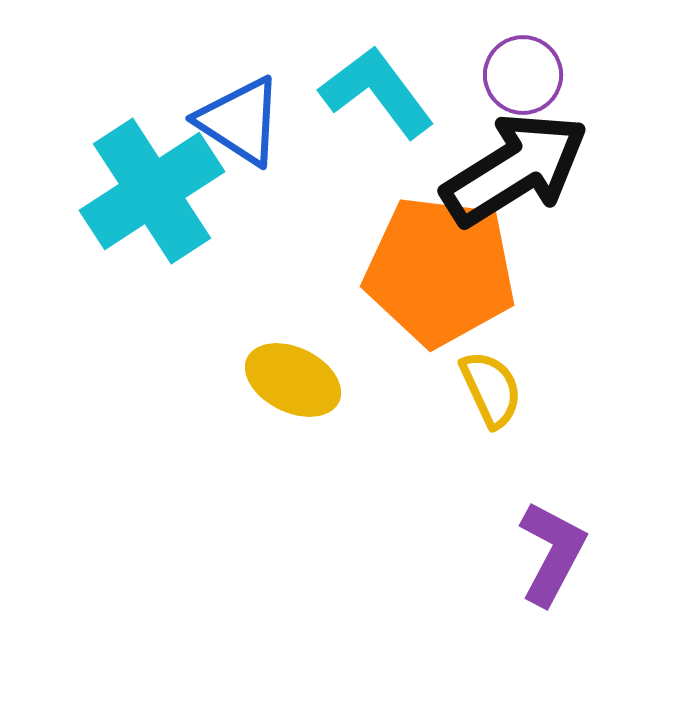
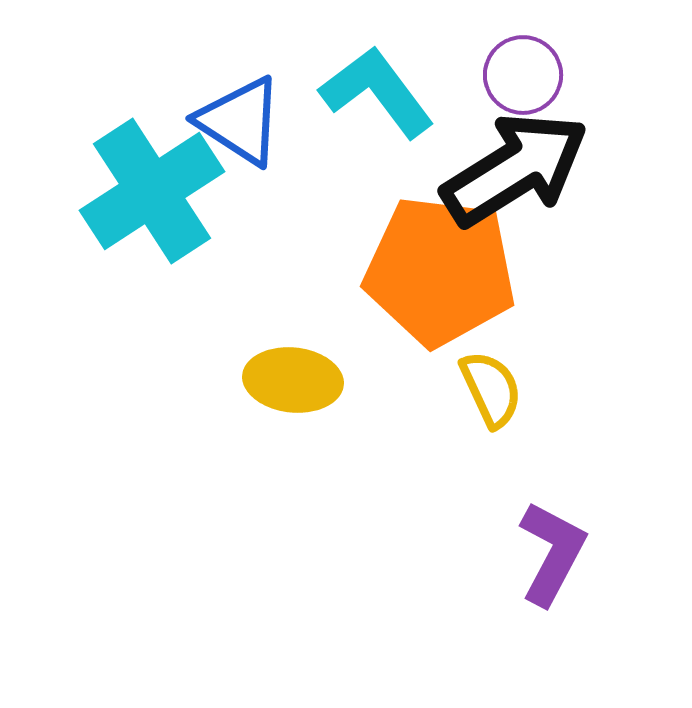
yellow ellipse: rotated 20 degrees counterclockwise
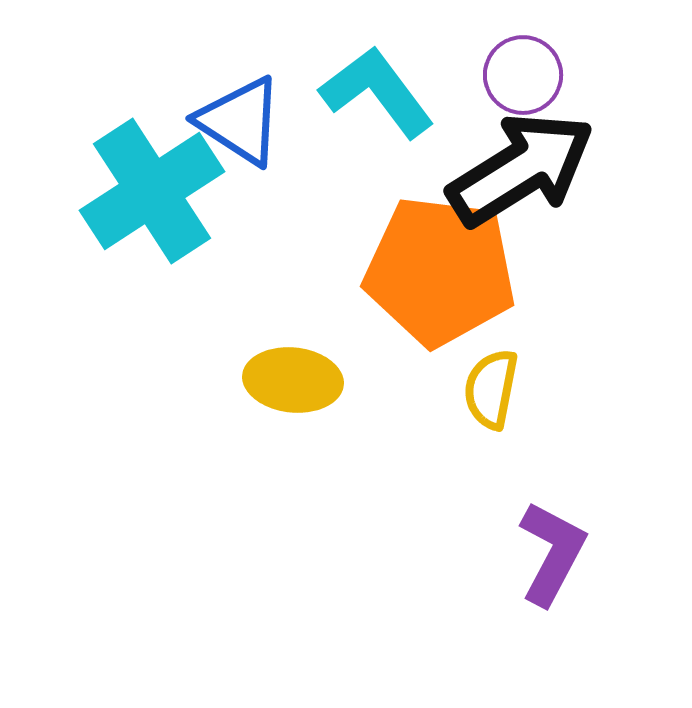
black arrow: moved 6 px right
yellow semicircle: rotated 144 degrees counterclockwise
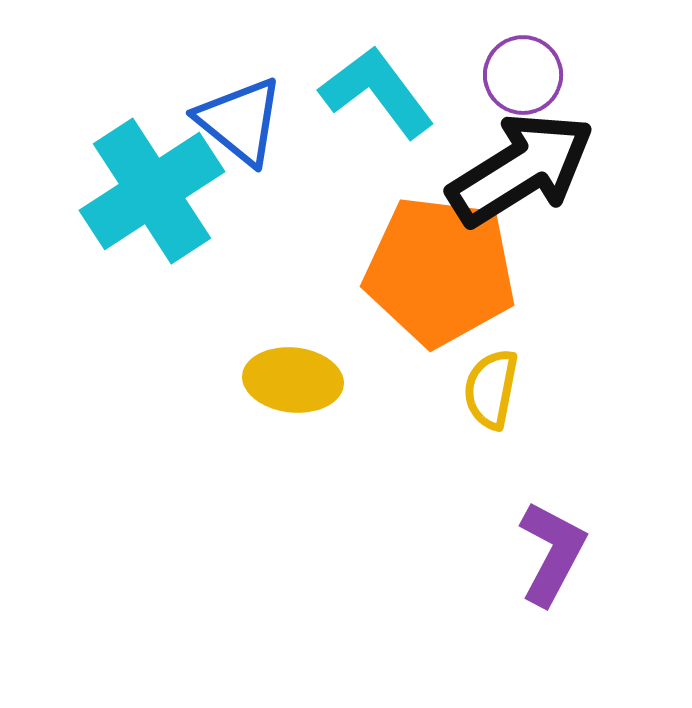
blue triangle: rotated 6 degrees clockwise
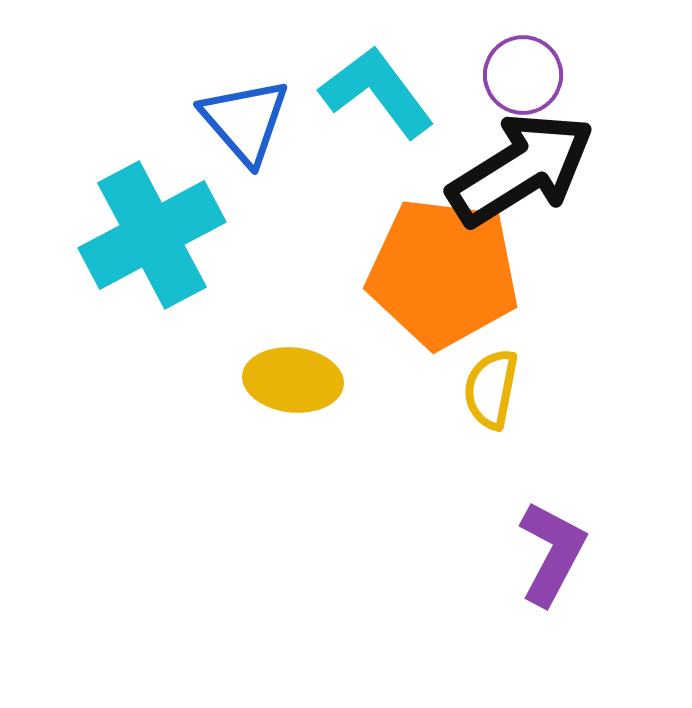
blue triangle: moved 5 px right; rotated 10 degrees clockwise
cyan cross: moved 44 px down; rotated 5 degrees clockwise
orange pentagon: moved 3 px right, 2 px down
